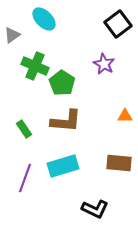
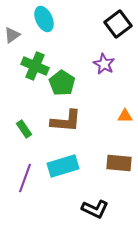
cyan ellipse: rotated 20 degrees clockwise
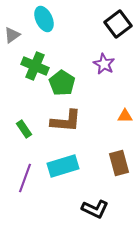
brown rectangle: rotated 70 degrees clockwise
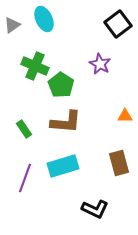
gray triangle: moved 10 px up
purple star: moved 4 px left
green pentagon: moved 1 px left, 2 px down
brown L-shape: moved 1 px down
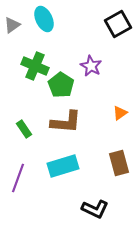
black square: rotated 8 degrees clockwise
purple star: moved 9 px left, 2 px down
orange triangle: moved 5 px left, 3 px up; rotated 35 degrees counterclockwise
purple line: moved 7 px left
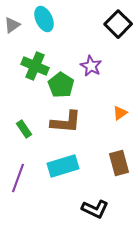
black square: rotated 16 degrees counterclockwise
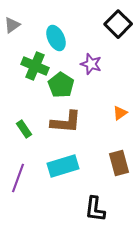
cyan ellipse: moved 12 px right, 19 px down
purple star: moved 2 px up; rotated 10 degrees counterclockwise
black L-shape: rotated 72 degrees clockwise
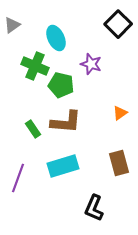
green pentagon: rotated 20 degrees counterclockwise
green rectangle: moved 9 px right
black L-shape: moved 1 px left, 1 px up; rotated 16 degrees clockwise
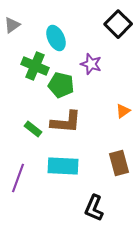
orange triangle: moved 3 px right, 2 px up
green rectangle: rotated 18 degrees counterclockwise
cyan rectangle: rotated 20 degrees clockwise
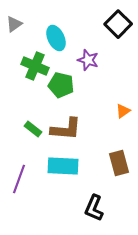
gray triangle: moved 2 px right, 1 px up
purple star: moved 3 px left, 4 px up
brown L-shape: moved 7 px down
purple line: moved 1 px right, 1 px down
